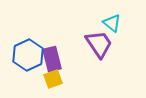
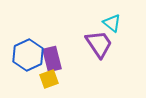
yellow square: moved 4 px left
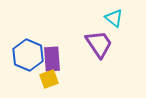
cyan triangle: moved 2 px right, 5 px up
blue hexagon: rotated 12 degrees counterclockwise
purple rectangle: rotated 10 degrees clockwise
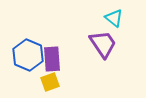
purple trapezoid: moved 4 px right
yellow square: moved 1 px right, 3 px down
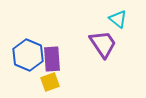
cyan triangle: moved 4 px right, 1 px down
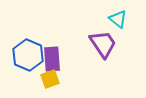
yellow square: moved 3 px up
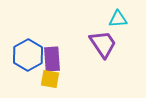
cyan triangle: rotated 42 degrees counterclockwise
blue hexagon: rotated 8 degrees clockwise
yellow square: rotated 30 degrees clockwise
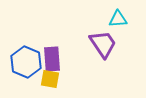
blue hexagon: moved 2 px left, 7 px down; rotated 8 degrees counterclockwise
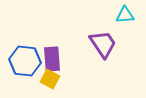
cyan triangle: moved 7 px right, 4 px up
blue hexagon: moved 1 px left, 1 px up; rotated 16 degrees counterclockwise
yellow square: rotated 18 degrees clockwise
